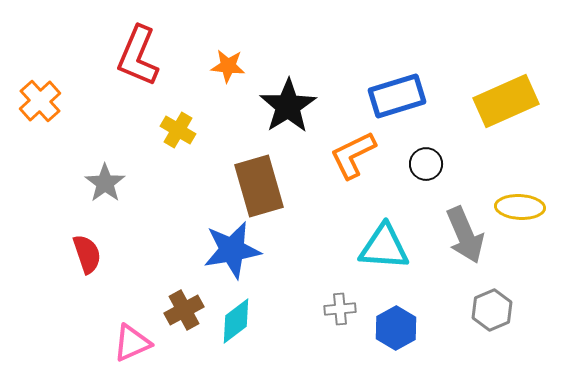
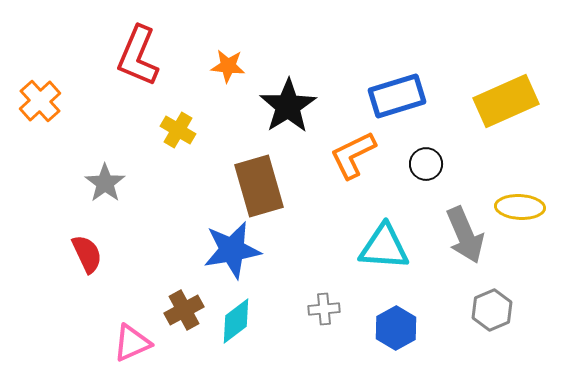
red semicircle: rotated 6 degrees counterclockwise
gray cross: moved 16 px left
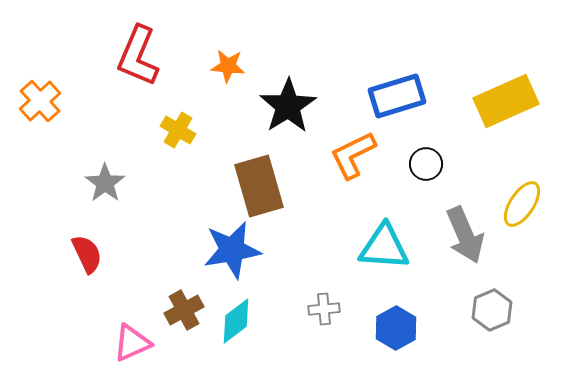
yellow ellipse: moved 2 px right, 3 px up; rotated 60 degrees counterclockwise
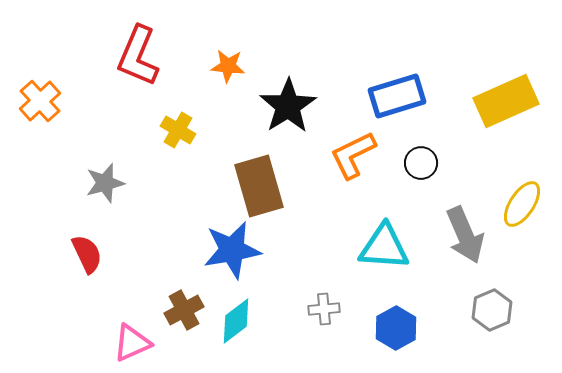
black circle: moved 5 px left, 1 px up
gray star: rotated 21 degrees clockwise
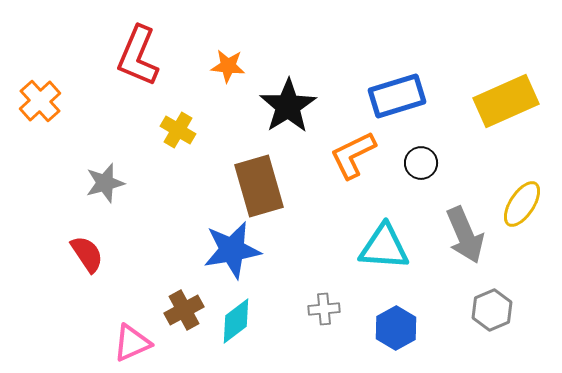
red semicircle: rotated 9 degrees counterclockwise
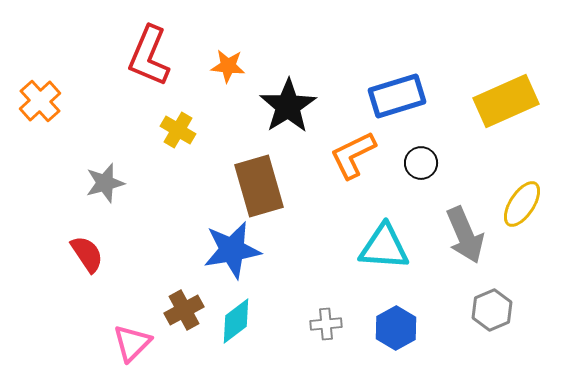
red L-shape: moved 11 px right
gray cross: moved 2 px right, 15 px down
pink triangle: rotated 21 degrees counterclockwise
